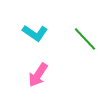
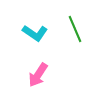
green line: moved 10 px left, 10 px up; rotated 20 degrees clockwise
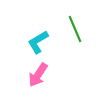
cyan L-shape: moved 3 px right, 9 px down; rotated 115 degrees clockwise
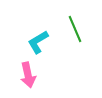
pink arrow: moved 10 px left; rotated 45 degrees counterclockwise
